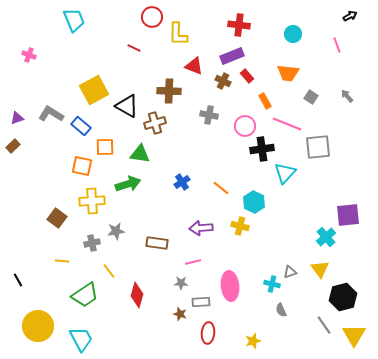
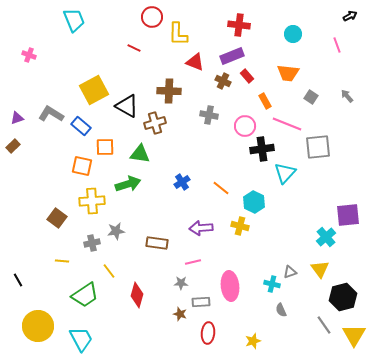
red triangle at (194, 66): moved 1 px right, 4 px up
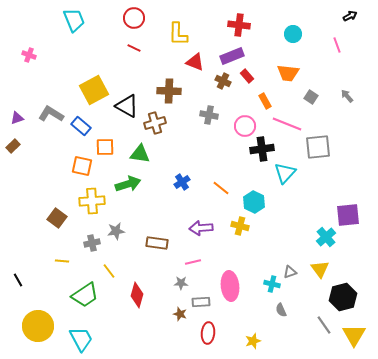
red circle at (152, 17): moved 18 px left, 1 px down
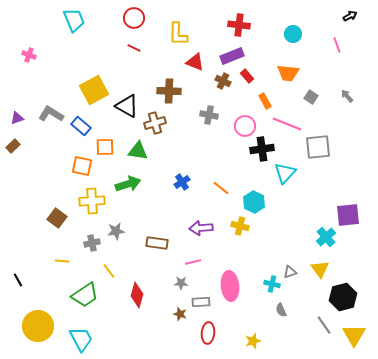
green triangle at (140, 154): moved 2 px left, 3 px up
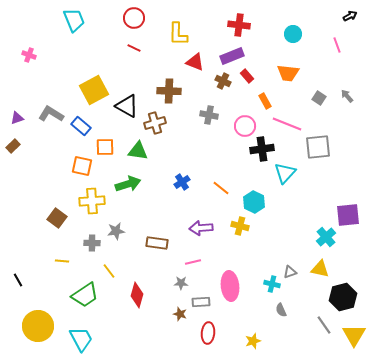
gray square at (311, 97): moved 8 px right, 1 px down
gray cross at (92, 243): rotated 14 degrees clockwise
yellow triangle at (320, 269): rotated 42 degrees counterclockwise
